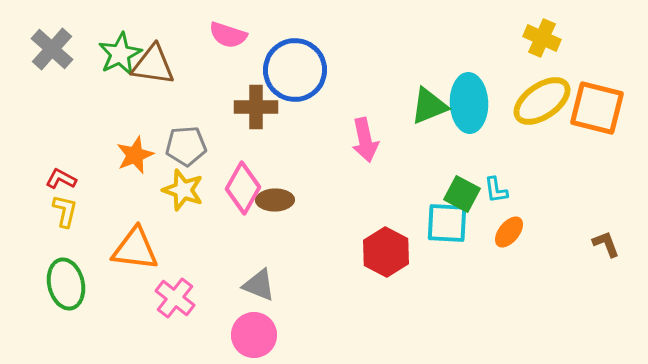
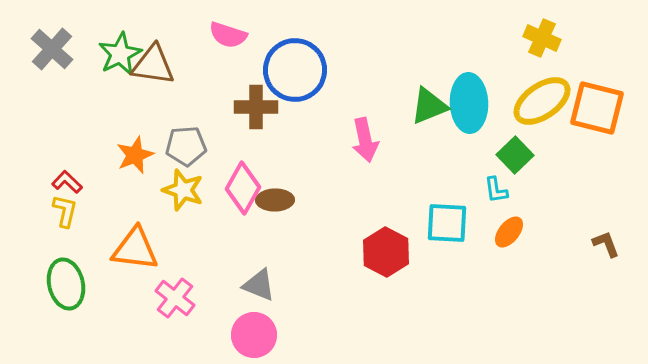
red L-shape: moved 6 px right, 3 px down; rotated 16 degrees clockwise
green square: moved 53 px right, 39 px up; rotated 18 degrees clockwise
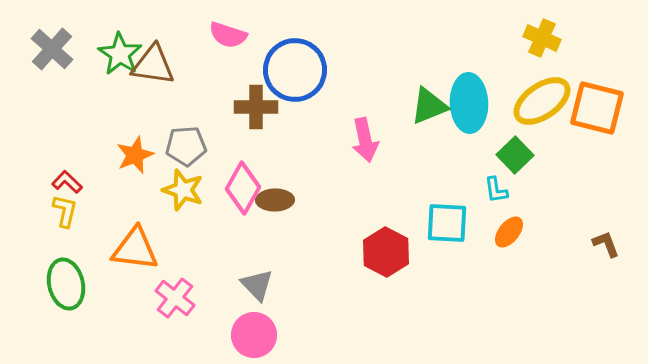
green star: rotated 12 degrees counterclockwise
gray triangle: moved 2 px left; rotated 24 degrees clockwise
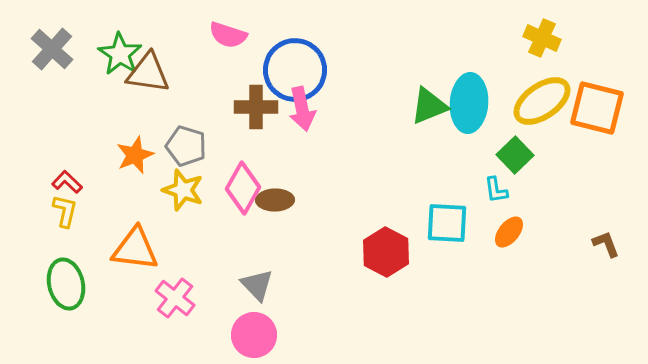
brown triangle: moved 5 px left, 8 px down
cyan ellipse: rotated 6 degrees clockwise
pink arrow: moved 63 px left, 31 px up
gray pentagon: rotated 21 degrees clockwise
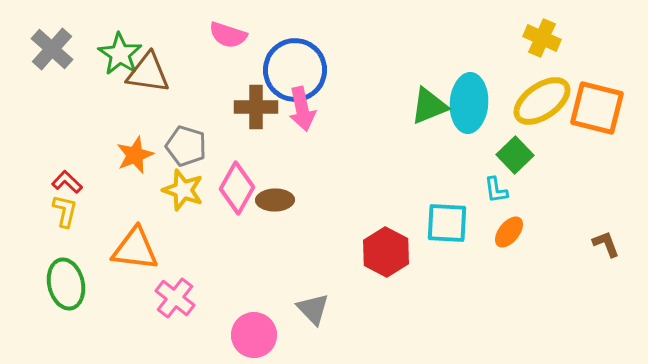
pink diamond: moved 6 px left
gray triangle: moved 56 px right, 24 px down
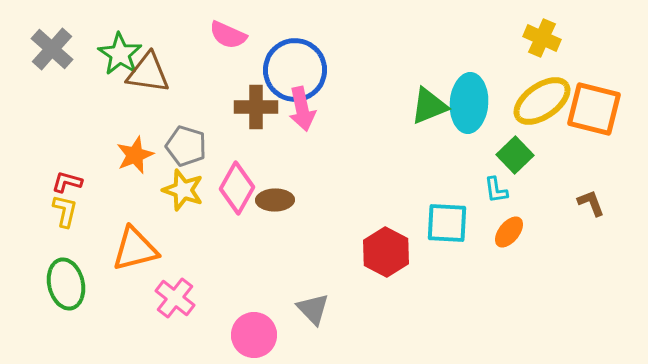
pink semicircle: rotated 6 degrees clockwise
orange square: moved 3 px left, 1 px down
red L-shape: rotated 28 degrees counterclockwise
brown L-shape: moved 15 px left, 41 px up
orange triangle: rotated 21 degrees counterclockwise
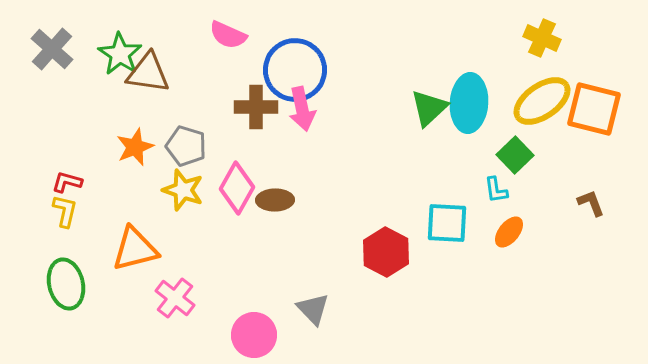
green triangle: moved 2 px down; rotated 21 degrees counterclockwise
orange star: moved 8 px up
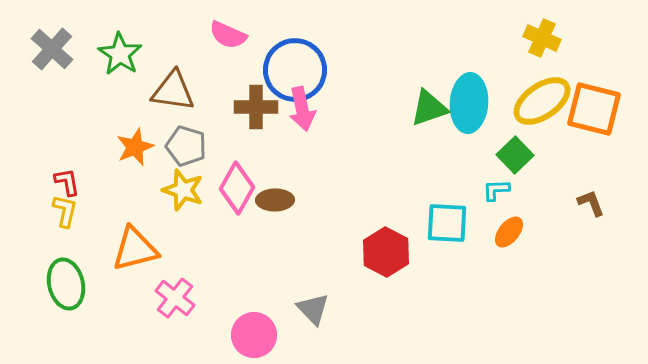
brown triangle: moved 25 px right, 18 px down
green triangle: rotated 24 degrees clockwise
red L-shape: rotated 64 degrees clockwise
cyan L-shape: rotated 96 degrees clockwise
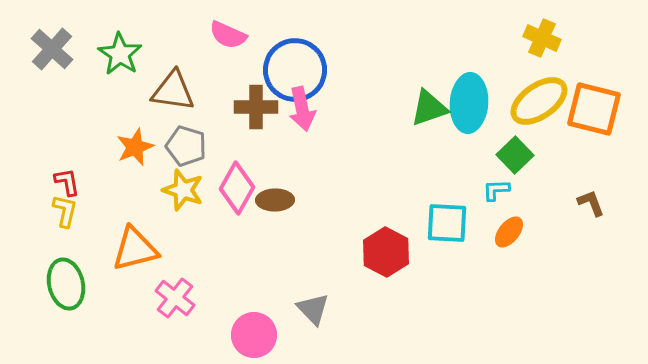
yellow ellipse: moved 3 px left
